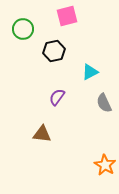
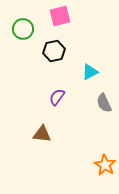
pink square: moved 7 px left
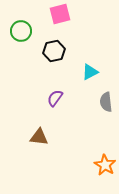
pink square: moved 2 px up
green circle: moved 2 px left, 2 px down
purple semicircle: moved 2 px left, 1 px down
gray semicircle: moved 2 px right, 1 px up; rotated 18 degrees clockwise
brown triangle: moved 3 px left, 3 px down
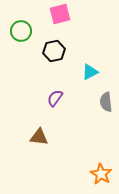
orange star: moved 4 px left, 9 px down
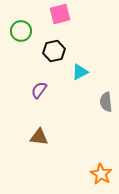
cyan triangle: moved 10 px left
purple semicircle: moved 16 px left, 8 px up
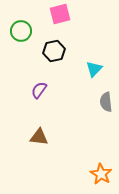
cyan triangle: moved 14 px right, 3 px up; rotated 18 degrees counterclockwise
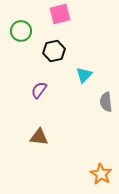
cyan triangle: moved 10 px left, 6 px down
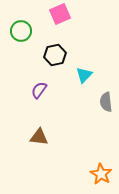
pink square: rotated 10 degrees counterclockwise
black hexagon: moved 1 px right, 4 px down
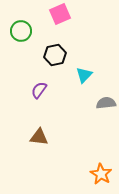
gray semicircle: moved 1 px down; rotated 90 degrees clockwise
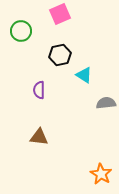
black hexagon: moved 5 px right
cyan triangle: rotated 42 degrees counterclockwise
purple semicircle: rotated 36 degrees counterclockwise
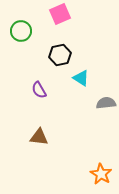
cyan triangle: moved 3 px left, 3 px down
purple semicircle: rotated 30 degrees counterclockwise
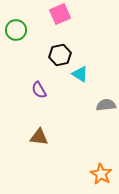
green circle: moved 5 px left, 1 px up
cyan triangle: moved 1 px left, 4 px up
gray semicircle: moved 2 px down
